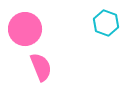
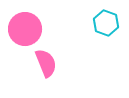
pink semicircle: moved 5 px right, 4 px up
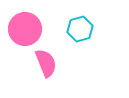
cyan hexagon: moved 26 px left, 6 px down; rotated 25 degrees clockwise
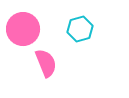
pink circle: moved 2 px left
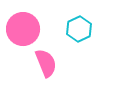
cyan hexagon: moved 1 px left; rotated 10 degrees counterclockwise
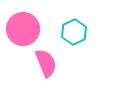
cyan hexagon: moved 5 px left, 3 px down
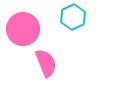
cyan hexagon: moved 1 px left, 15 px up
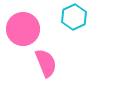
cyan hexagon: moved 1 px right
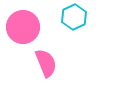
pink circle: moved 2 px up
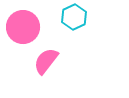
pink semicircle: moved 2 px up; rotated 120 degrees counterclockwise
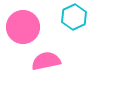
pink semicircle: rotated 40 degrees clockwise
